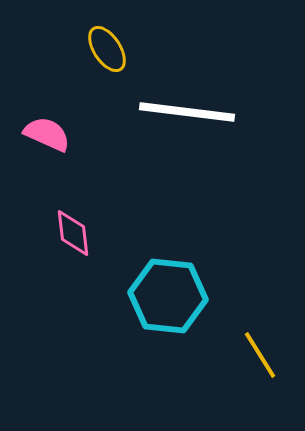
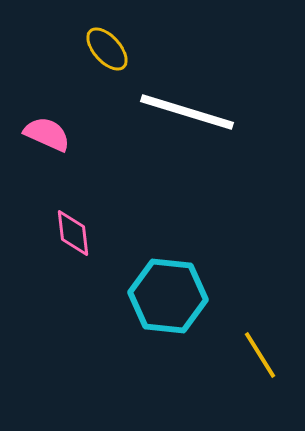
yellow ellipse: rotated 9 degrees counterclockwise
white line: rotated 10 degrees clockwise
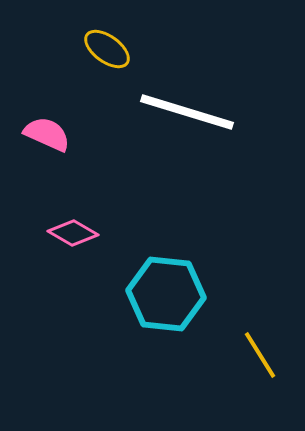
yellow ellipse: rotated 12 degrees counterclockwise
pink diamond: rotated 54 degrees counterclockwise
cyan hexagon: moved 2 px left, 2 px up
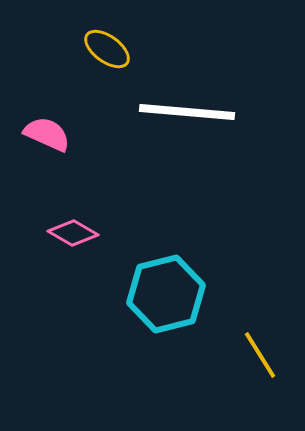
white line: rotated 12 degrees counterclockwise
cyan hexagon: rotated 20 degrees counterclockwise
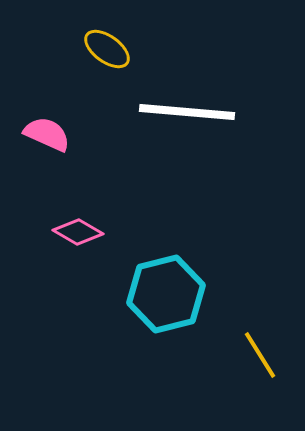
pink diamond: moved 5 px right, 1 px up
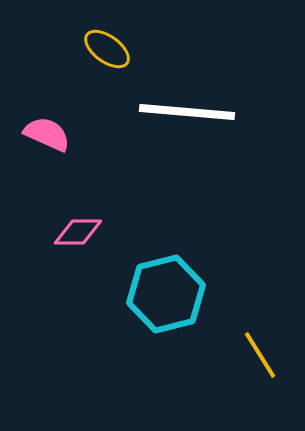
pink diamond: rotated 30 degrees counterclockwise
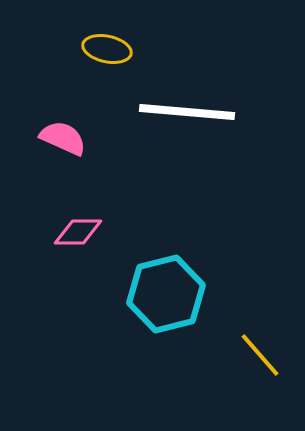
yellow ellipse: rotated 24 degrees counterclockwise
pink semicircle: moved 16 px right, 4 px down
yellow line: rotated 9 degrees counterclockwise
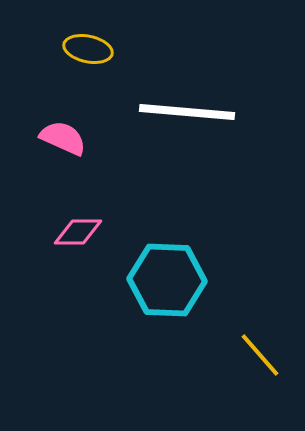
yellow ellipse: moved 19 px left
cyan hexagon: moved 1 px right, 14 px up; rotated 16 degrees clockwise
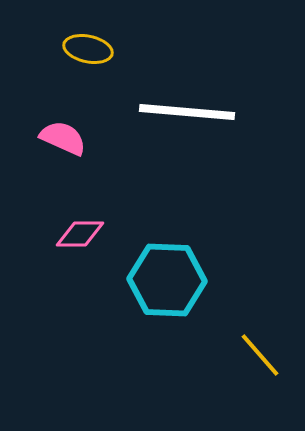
pink diamond: moved 2 px right, 2 px down
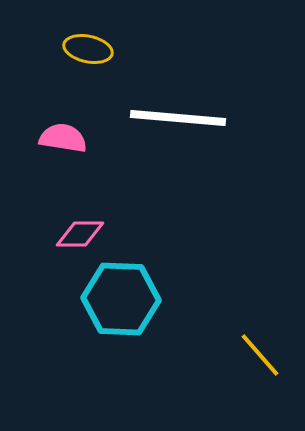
white line: moved 9 px left, 6 px down
pink semicircle: rotated 15 degrees counterclockwise
cyan hexagon: moved 46 px left, 19 px down
